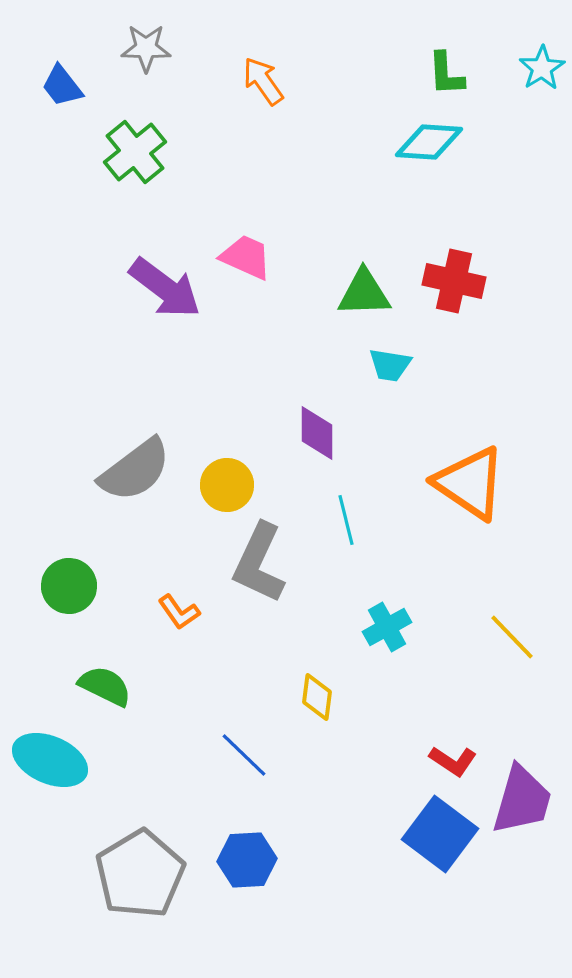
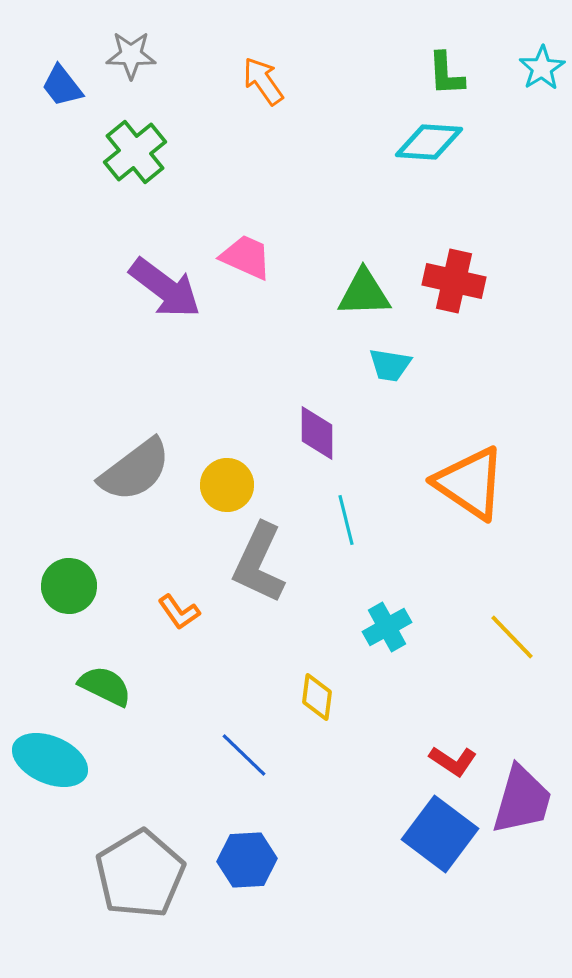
gray star: moved 15 px left, 7 px down
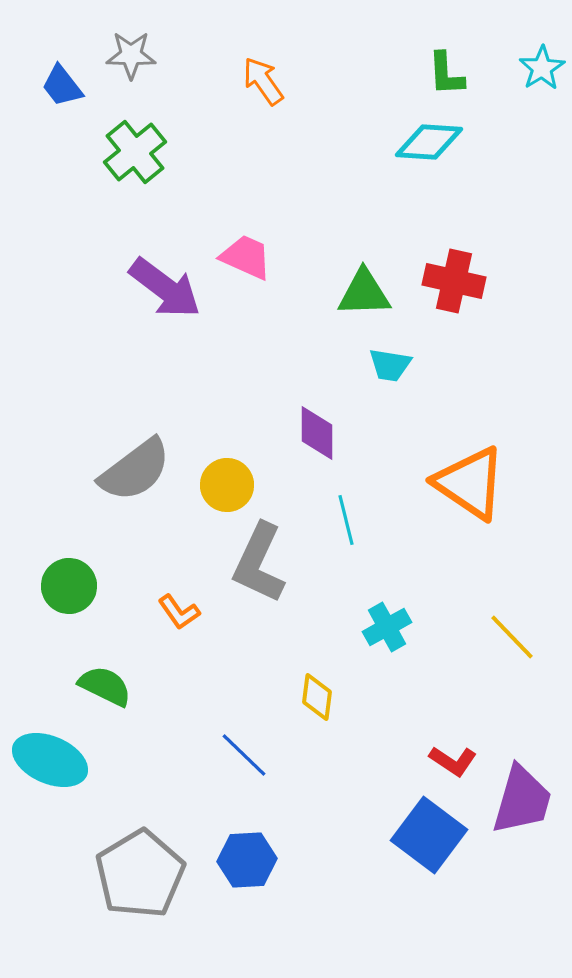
blue square: moved 11 px left, 1 px down
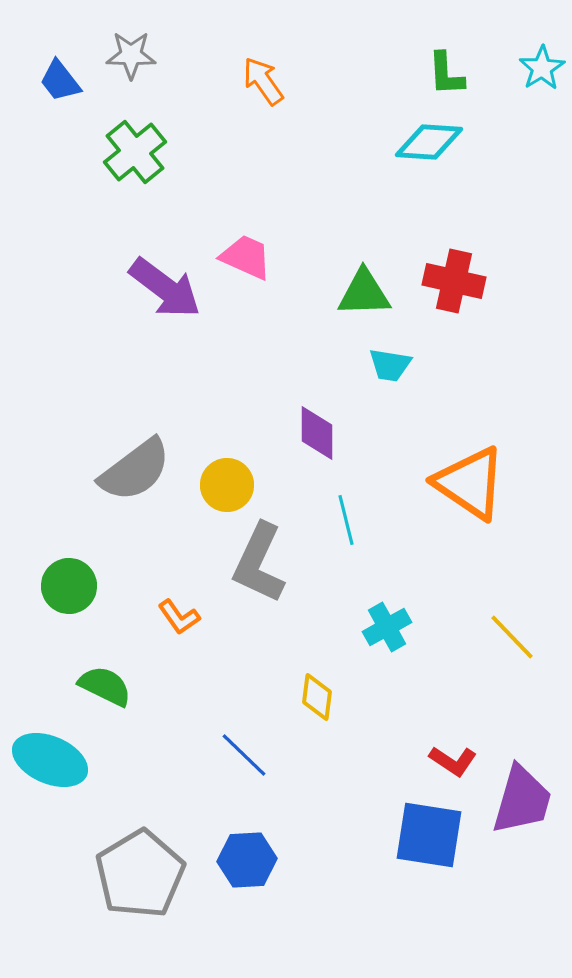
blue trapezoid: moved 2 px left, 5 px up
orange L-shape: moved 5 px down
blue square: rotated 28 degrees counterclockwise
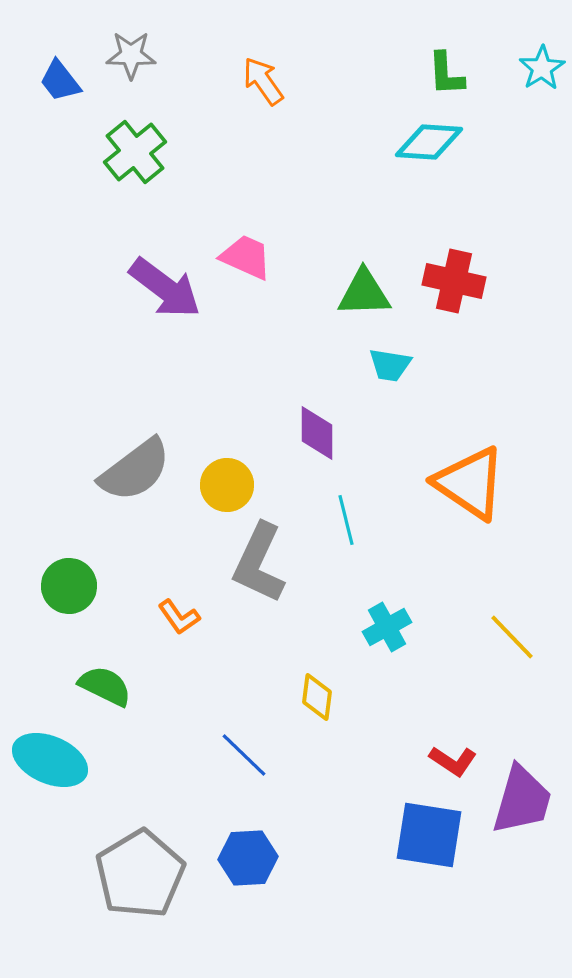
blue hexagon: moved 1 px right, 2 px up
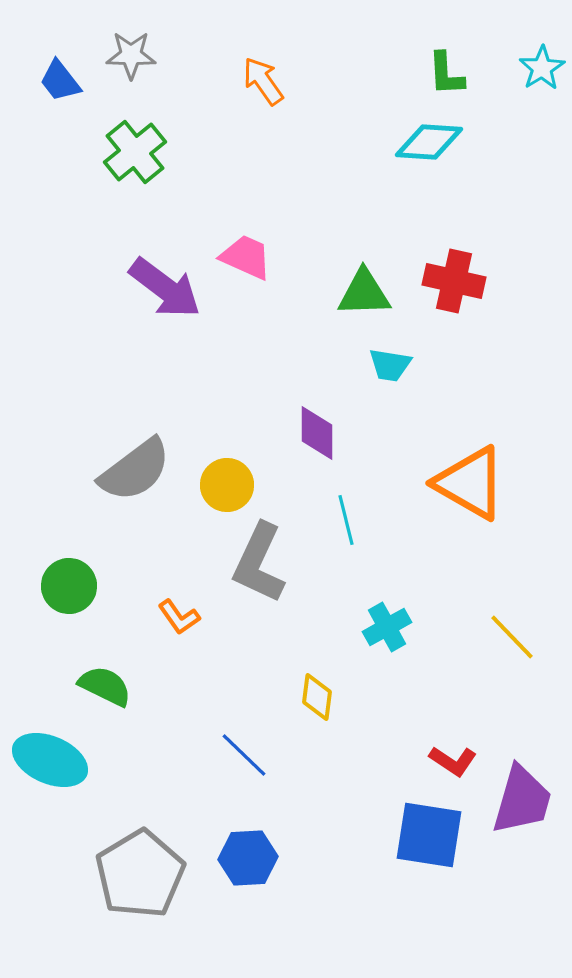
orange triangle: rotated 4 degrees counterclockwise
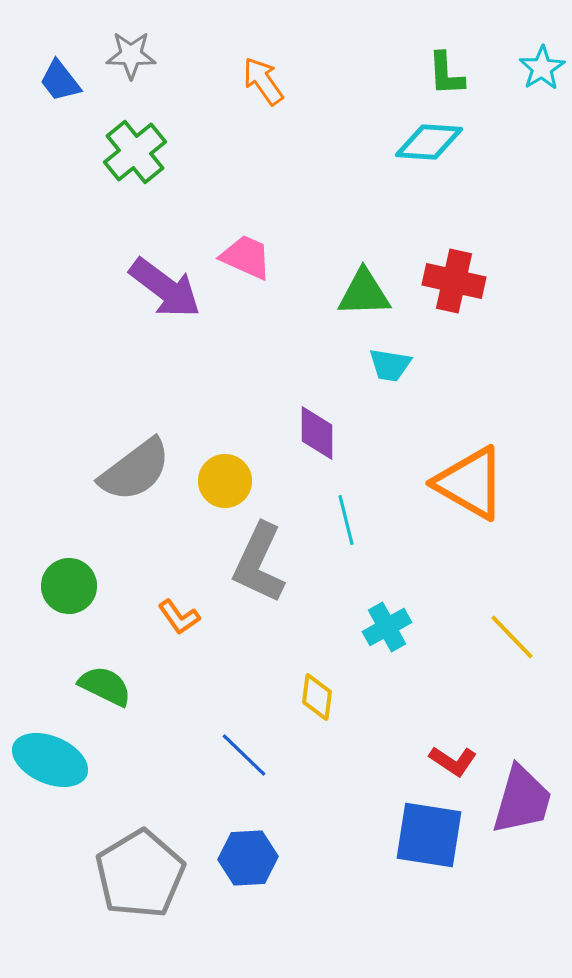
yellow circle: moved 2 px left, 4 px up
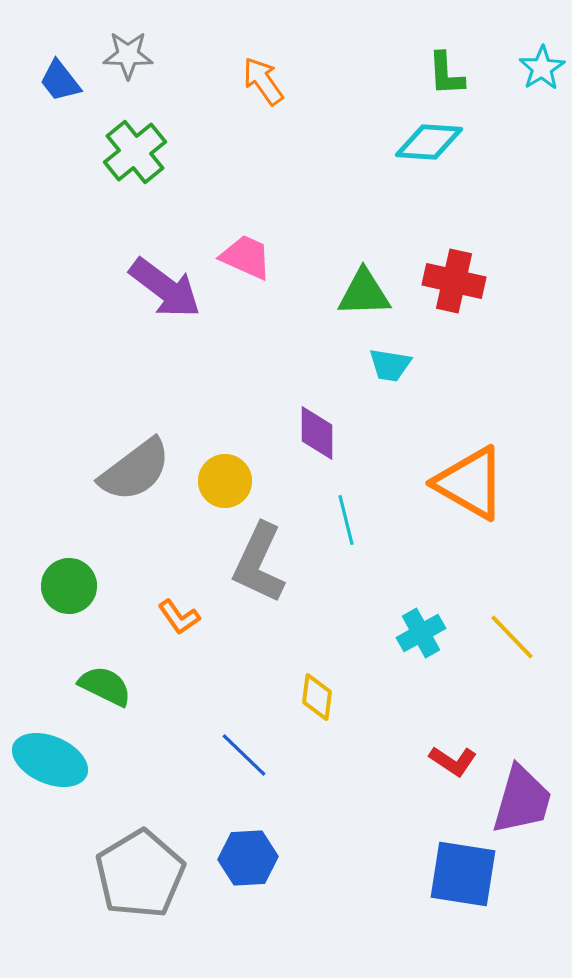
gray star: moved 3 px left
cyan cross: moved 34 px right, 6 px down
blue square: moved 34 px right, 39 px down
